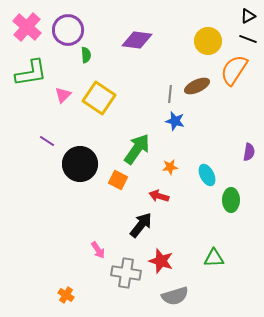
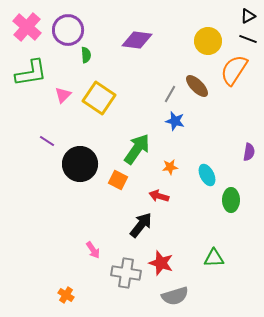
brown ellipse: rotated 70 degrees clockwise
gray line: rotated 24 degrees clockwise
pink arrow: moved 5 px left
red star: moved 2 px down
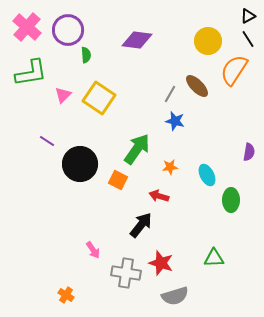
black line: rotated 36 degrees clockwise
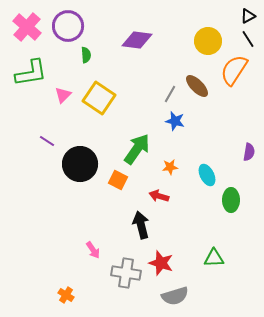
purple circle: moved 4 px up
black arrow: rotated 52 degrees counterclockwise
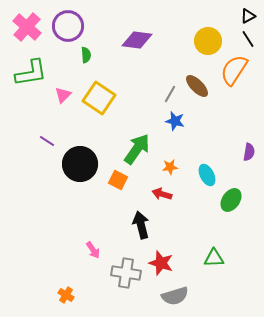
red arrow: moved 3 px right, 2 px up
green ellipse: rotated 35 degrees clockwise
